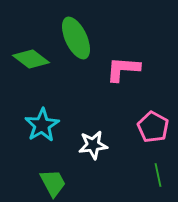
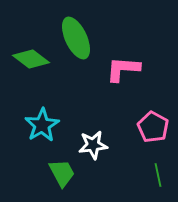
green trapezoid: moved 9 px right, 10 px up
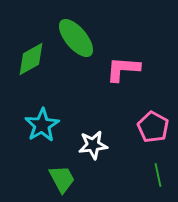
green ellipse: rotated 15 degrees counterclockwise
green diamond: rotated 66 degrees counterclockwise
green trapezoid: moved 6 px down
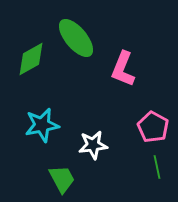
pink L-shape: rotated 72 degrees counterclockwise
cyan star: rotated 20 degrees clockwise
green line: moved 1 px left, 8 px up
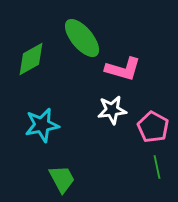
green ellipse: moved 6 px right
pink L-shape: rotated 96 degrees counterclockwise
white star: moved 19 px right, 35 px up
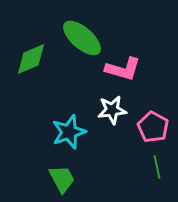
green ellipse: rotated 9 degrees counterclockwise
green diamond: rotated 6 degrees clockwise
cyan star: moved 27 px right, 7 px down; rotated 8 degrees counterclockwise
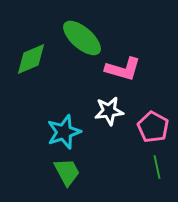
white star: moved 3 px left, 1 px down
cyan star: moved 5 px left
green trapezoid: moved 5 px right, 7 px up
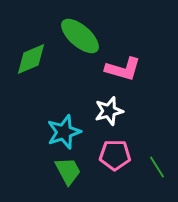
green ellipse: moved 2 px left, 2 px up
white star: rotated 8 degrees counterclockwise
pink pentagon: moved 38 px left, 28 px down; rotated 28 degrees counterclockwise
green line: rotated 20 degrees counterclockwise
green trapezoid: moved 1 px right, 1 px up
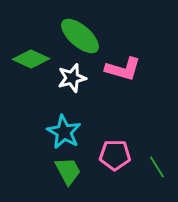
green diamond: rotated 48 degrees clockwise
white star: moved 37 px left, 33 px up
cyan star: rotated 24 degrees counterclockwise
